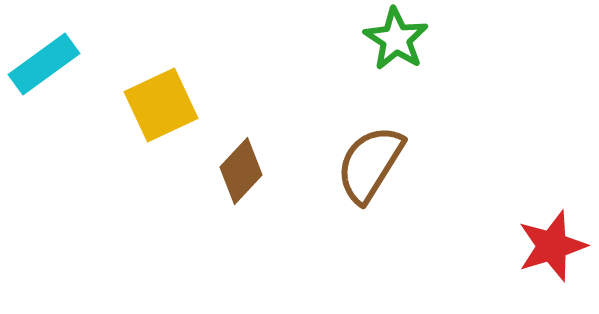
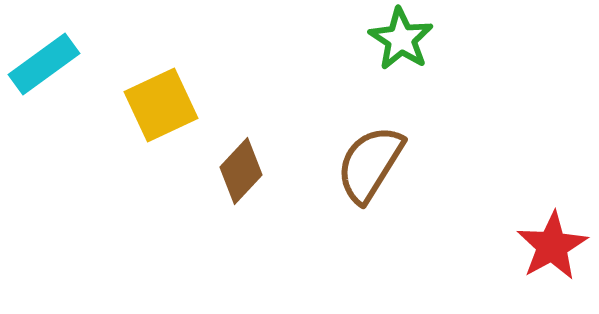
green star: moved 5 px right
red star: rotated 12 degrees counterclockwise
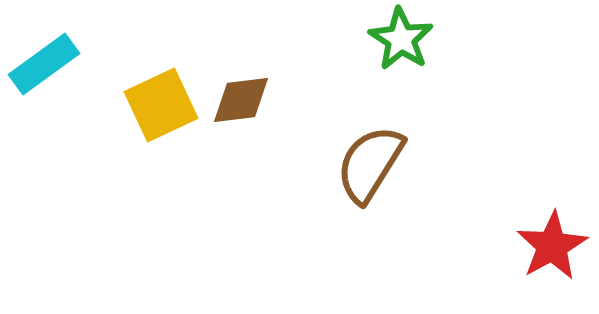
brown diamond: moved 71 px up; rotated 40 degrees clockwise
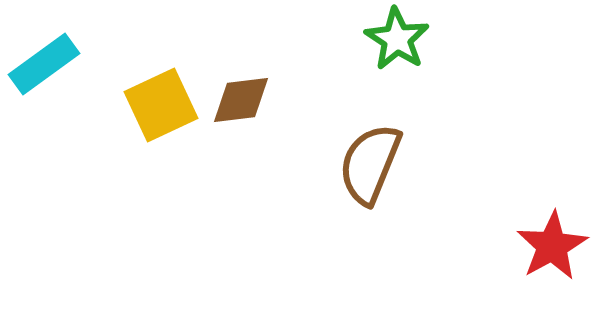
green star: moved 4 px left
brown semicircle: rotated 10 degrees counterclockwise
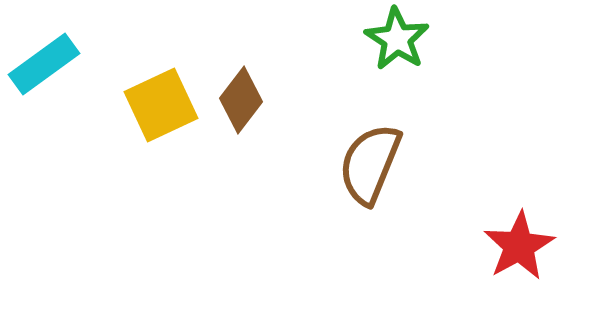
brown diamond: rotated 46 degrees counterclockwise
red star: moved 33 px left
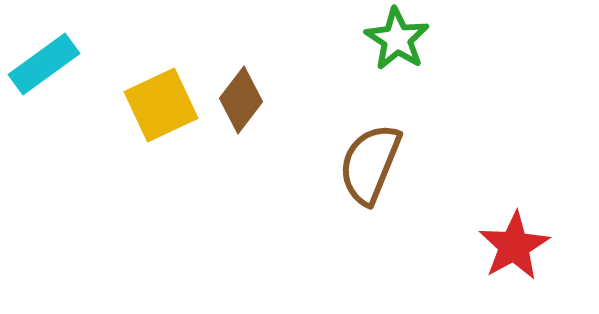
red star: moved 5 px left
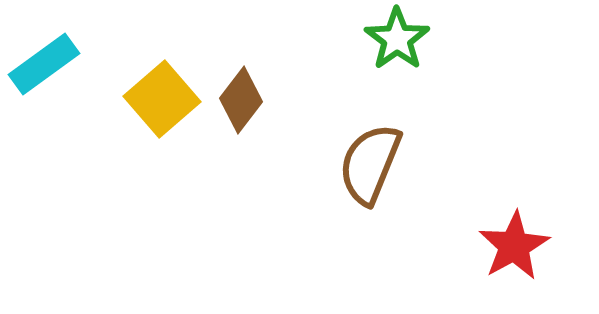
green star: rotated 4 degrees clockwise
yellow square: moved 1 px right, 6 px up; rotated 16 degrees counterclockwise
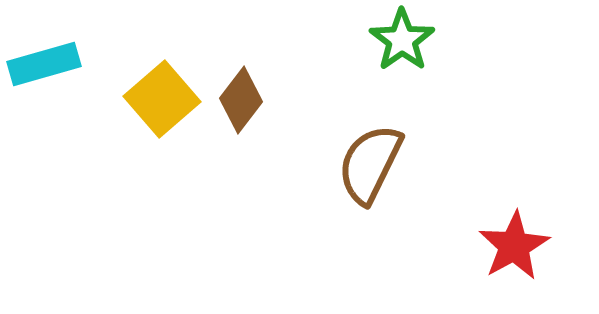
green star: moved 5 px right, 1 px down
cyan rectangle: rotated 20 degrees clockwise
brown semicircle: rotated 4 degrees clockwise
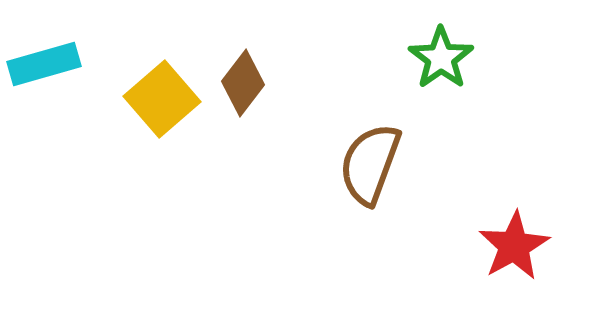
green star: moved 39 px right, 18 px down
brown diamond: moved 2 px right, 17 px up
brown semicircle: rotated 6 degrees counterclockwise
